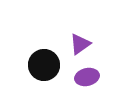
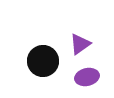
black circle: moved 1 px left, 4 px up
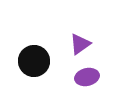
black circle: moved 9 px left
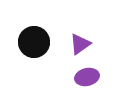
black circle: moved 19 px up
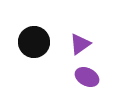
purple ellipse: rotated 40 degrees clockwise
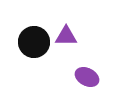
purple triangle: moved 14 px left, 8 px up; rotated 35 degrees clockwise
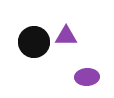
purple ellipse: rotated 30 degrees counterclockwise
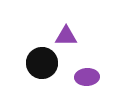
black circle: moved 8 px right, 21 px down
